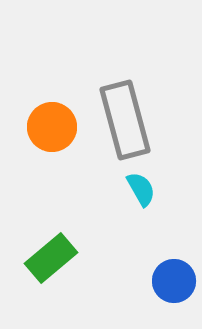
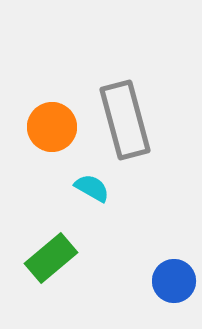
cyan semicircle: moved 49 px left, 1 px up; rotated 30 degrees counterclockwise
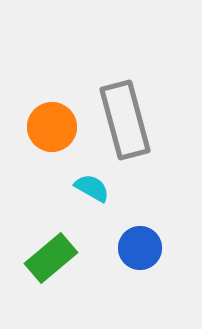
blue circle: moved 34 px left, 33 px up
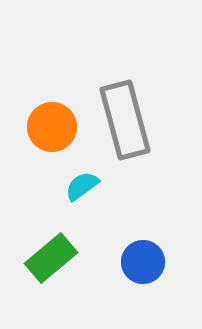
cyan semicircle: moved 10 px left, 2 px up; rotated 66 degrees counterclockwise
blue circle: moved 3 px right, 14 px down
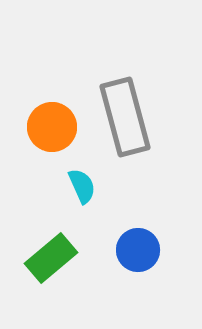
gray rectangle: moved 3 px up
cyan semicircle: rotated 102 degrees clockwise
blue circle: moved 5 px left, 12 px up
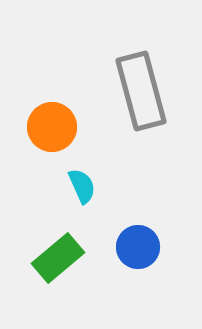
gray rectangle: moved 16 px right, 26 px up
blue circle: moved 3 px up
green rectangle: moved 7 px right
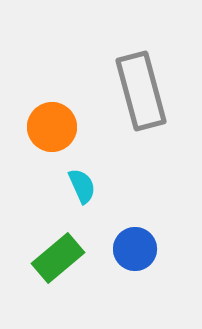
blue circle: moved 3 px left, 2 px down
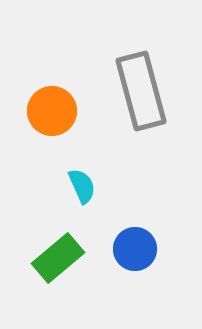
orange circle: moved 16 px up
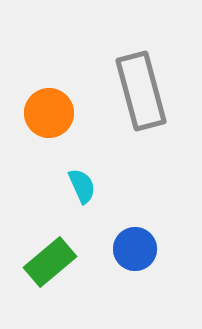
orange circle: moved 3 px left, 2 px down
green rectangle: moved 8 px left, 4 px down
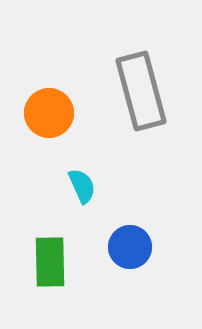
blue circle: moved 5 px left, 2 px up
green rectangle: rotated 51 degrees counterclockwise
